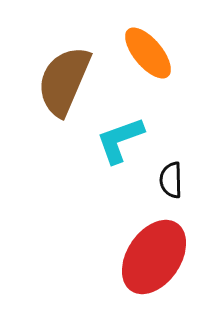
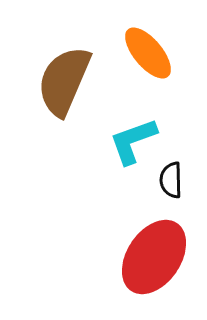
cyan L-shape: moved 13 px right, 1 px down
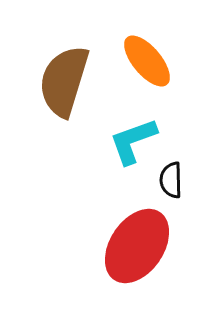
orange ellipse: moved 1 px left, 8 px down
brown semicircle: rotated 6 degrees counterclockwise
red ellipse: moved 17 px left, 11 px up
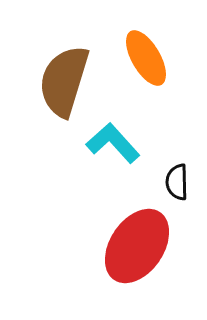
orange ellipse: moved 1 px left, 3 px up; rotated 10 degrees clockwise
cyan L-shape: moved 20 px left, 2 px down; rotated 68 degrees clockwise
black semicircle: moved 6 px right, 2 px down
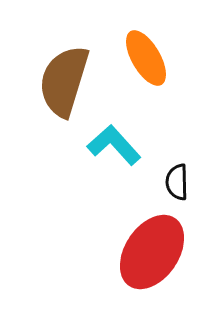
cyan L-shape: moved 1 px right, 2 px down
red ellipse: moved 15 px right, 6 px down
